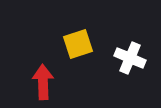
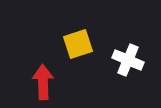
white cross: moved 2 px left, 2 px down
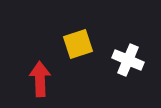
red arrow: moved 3 px left, 3 px up
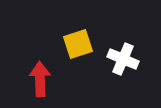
white cross: moved 5 px left, 1 px up
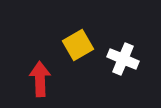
yellow square: moved 1 px down; rotated 12 degrees counterclockwise
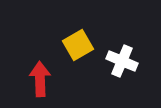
white cross: moved 1 px left, 2 px down
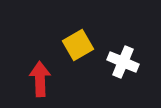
white cross: moved 1 px right, 1 px down
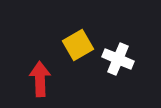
white cross: moved 5 px left, 3 px up
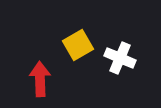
white cross: moved 2 px right, 1 px up
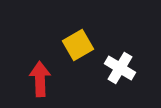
white cross: moved 10 px down; rotated 8 degrees clockwise
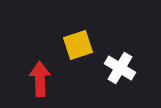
yellow square: rotated 12 degrees clockwise
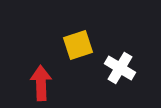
red arrow: moved 1 px right, 4 px down
